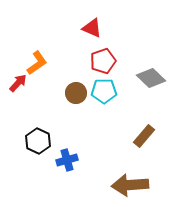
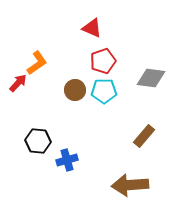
gray diamond: rotated 36 degrees counterclockwise
brown circle: moved 1 px left, 3 px up
black hexagon: rotated 20 degrees counterclockwise
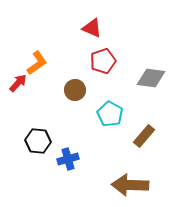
cyan pentagon: moved 6 px right, 23 px down; rotated 30 degrees clockwise
blue cross: moved 1 px right, 1 px up
brown arrow: rotated 6 degrees clockwise
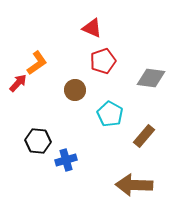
blue cross: moved 2 px left, 1 px down
brown arrow: moved 4 px right
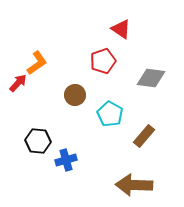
red triangle: moved 29 px right, 1 px down; rotated 10 degrees clockwise
brown circle: moved 5 px down
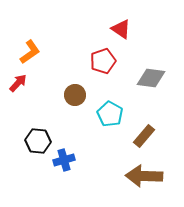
orange L-shape: moved 7 px left, 11 px up
blue cross: moved 2 px left
brown arrow: moved 10 px right, 9 px up
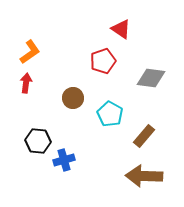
red arrow: moved 8 px right; rotated 36 degrees counterclockwise
brown circle: moved 2 px left, 3 px down
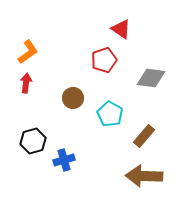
orange L-shape: moved 2 px left
red pentagon: moved 1 px right, 1 px up
black hexagon: moved 5 px left; rotated 20 degrees counterclockwise
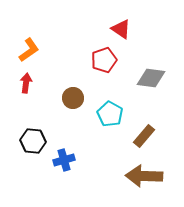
orange L-shape: moved 1 px right, 2 px up
black hexagon: rotated 20 degrees clockwise
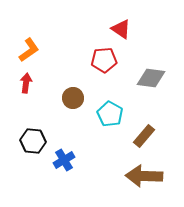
red pentagon: rotated 15 degrees clockwise
blue cross: rotated 15 degrees counterclockwise
